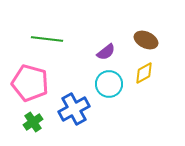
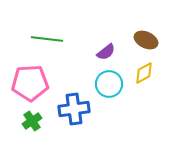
pink pentagon: rotated 18 degrees counterclockwise
blue cross: rotated 20 degrees clockwise
green cross: moved 1 px left, 1 px up
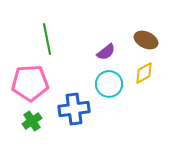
green line: rotated 72 degrees clockwise
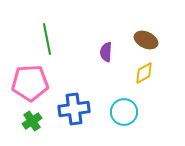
purple semicircle: rotated 132 degrees clockwise
cyan circle: moved 15 px right, 28 px down
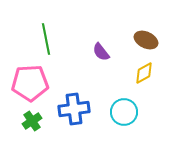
green line: moved 1 px left
purple semicircle: moved 5 px left; rotated 42 degrees counterclockwise
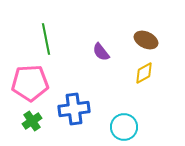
cyan circle: moved 15 px down
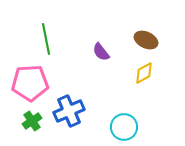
blue cross: moved 5 px left, 2 px down; rotated 16 degrees counterclockwise
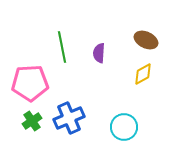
green line: moved 16 px right, 8 px down
purple semicircle: moved 2 px left, 1 px down; rotated 42 degrees clockwise
yellow diamond: moved 1 px left, 1 px down
blue cross: moved 7 px down
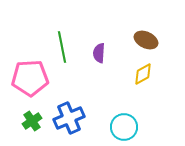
pink pentagon: moved 5 px up
